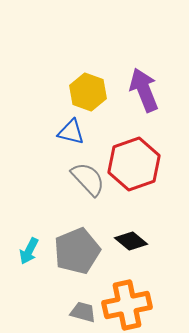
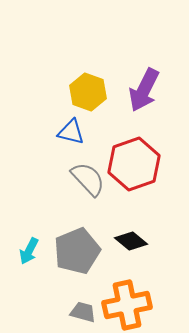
purple arrow: rotated 132 degrees counterclockwise
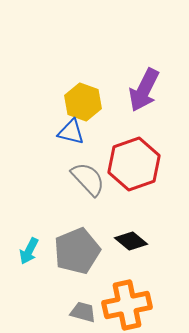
yellow hexagon: moved 5 px left, 10 px down
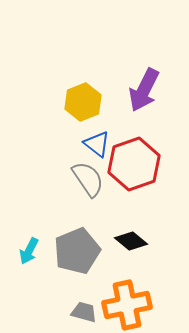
yellow hexagon: rotated 18 degrees clockwise
blue triangle: moved 26 px right, 12 px down; rotated 24 degrees clockwise
gray semicircle: rotated 9 degrees clockwise
gray trapezoid: moved 1 px right
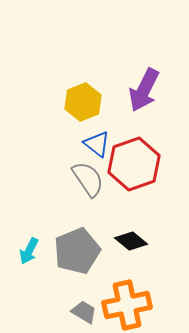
gray trapezoid: rotated 16 degrees clockwise
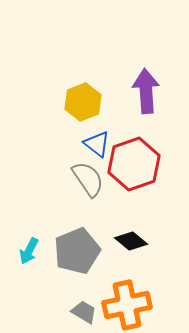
purple arrow: moved 2 px right, 1 px down; rotated 150 degrees clockwise
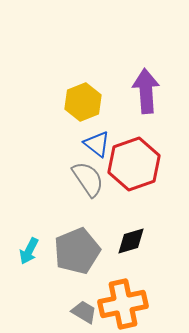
black diamond: rotated 56 degrees counterclockwise
orange cross: moved 4 px left, 1 px up
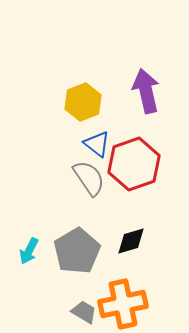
purple arrow: rotated 9 degrees counterclockwise
gray semicircle: moved 1 px right, 1 px up
gray pentagon: rotated 9 degrees counterclockwise
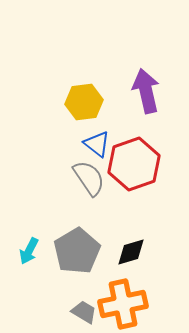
yellow hexagon: moved 1 px right; rotated 15 degrees clockwise
black diamond: moved 11 px down
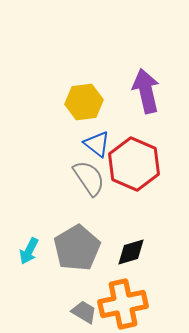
red hexagon: rotated 18 degrees counterclockwise
gray pentagon: moved 3 px up
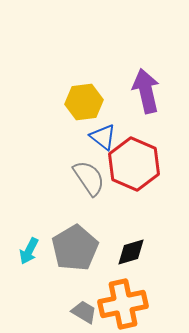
blue triangle: moved 6 px right, 7 px up
gray pentagon: moved 2 px left
